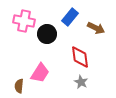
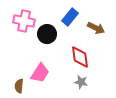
gray star: rotated 16 degrees counterclockwise
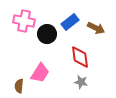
blue rectangle: moved 5 px down; rotated 12 degrees clockwise
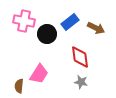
pink trapezoid: moved 1 px left, 1 px down
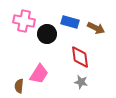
blue rectangle: rotated 54 degrees clockwise
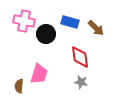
brown arrow: rotated 18 degrees clockwise
black circle: moved 1 px left
pink trapezoid: rotated 15 degrees counterclockwise
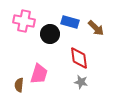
black circle: moved 4 px right
red diamond: moved 1 px left, 1 px down
brown semicircle: moved 1 px up
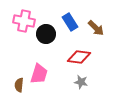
blue rectangle: rotated 42 degrees clockwise
black circle: moved 4 px left
red diamond: moved 1 px up; rotated 75 degrees counterclockwise
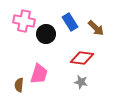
red diamond: moved 3 px right, 1 px down
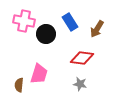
brown arrow: moved 1 px right, 1 px down; rotated 78 degrees clockwise
gray star: moved 1 px left, 2 px down
